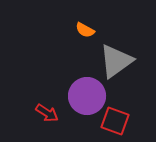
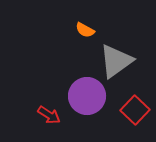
red arrow: moved 2 px right, 2 px down
red square: moved 20 px right, 11 px up; rotated 24 degrees clockwise
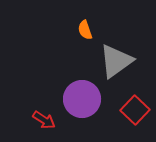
orange semicircle: rotated 42 degrees clockwise
purple circle: moved 5 px left, 3 px down
red arrow: moved 5 px left, 5 px down
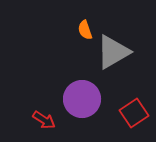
gray triangle: moved 3 px left, 9 px up; rotated 6 degrees clockwise
red square: moved 1 px left, 3 px down; rotated 12 degrees clockwise
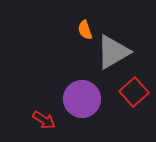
red square: moved 21 px up; rotated 8 degrees counterclockwise
